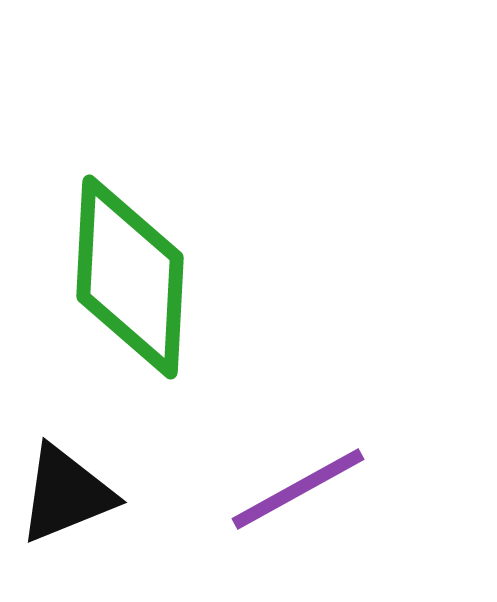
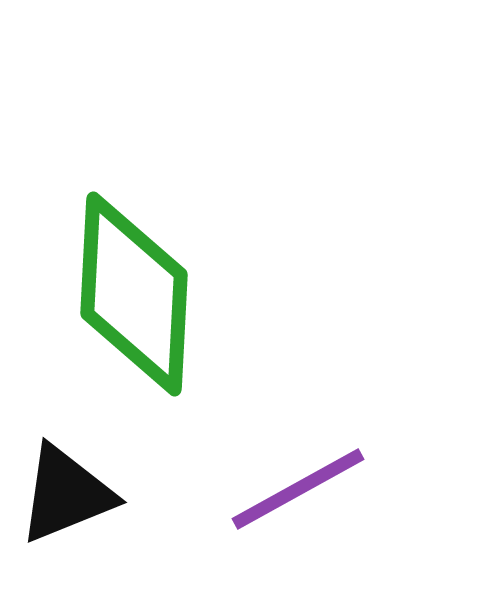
green diamond: moved 4 px right, 17 px down
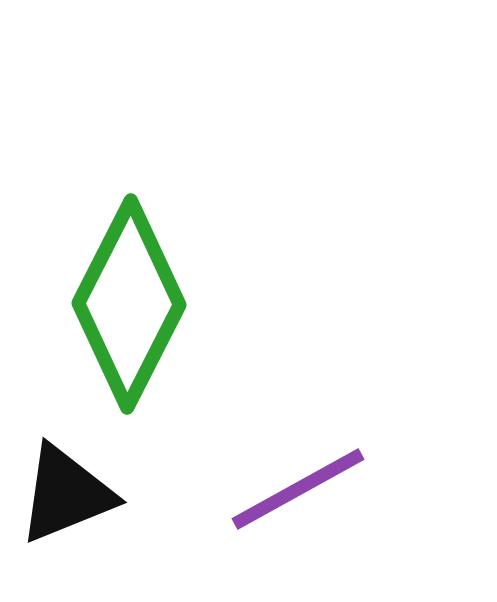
green diamond: moved 5 px left, 10 px down; rotated 24 degrees clockwise
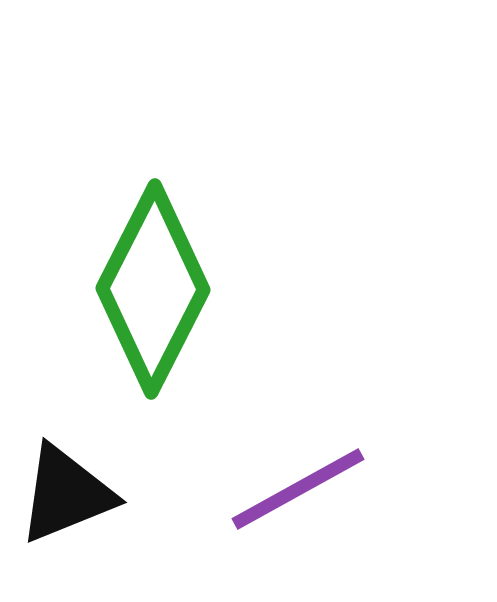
green diamond: moved 24 px right, 15 px up
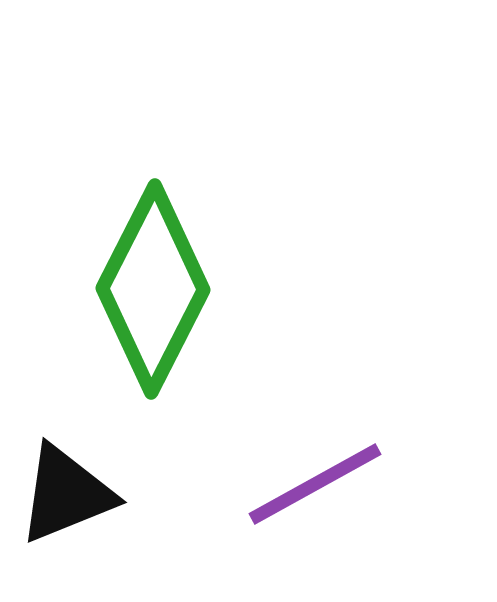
purple line: moved 17 px right, 5 px up
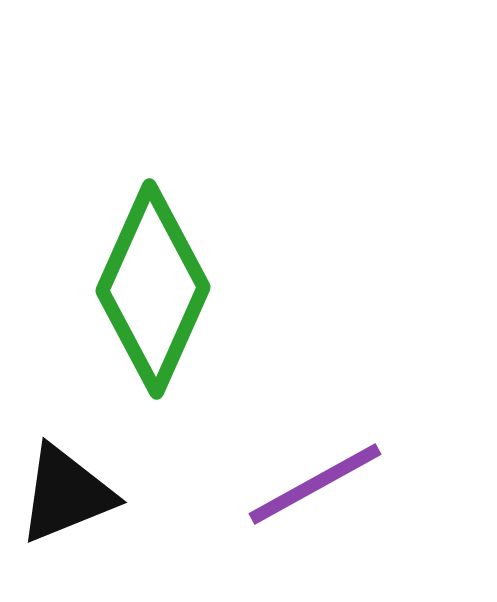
green diamond: rotated 3 degrees counterclockwise
